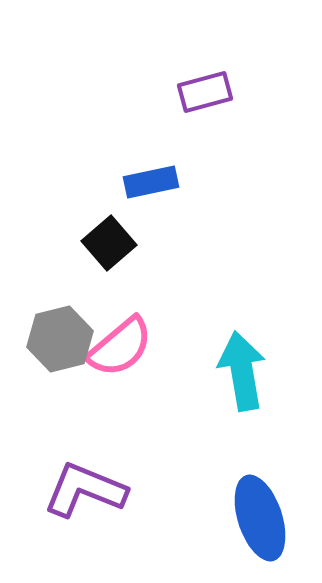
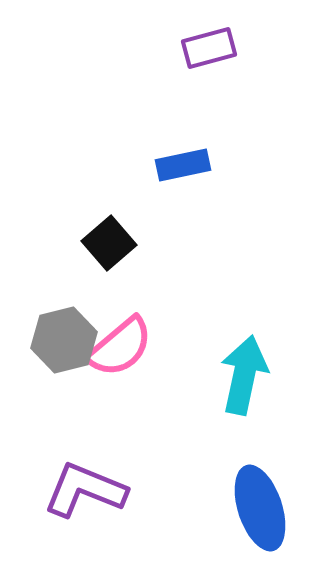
purple rectangle: moved 4 px right, 44 px up
blue rectangle: moved 32 px right, 17 px up
gray hexagon: moved 4 px right, 1 px down
cyan arrow: moved 2 px right, 4 px down; rotated 22 degrees clockwise
blue ellipse: moved 10 px up
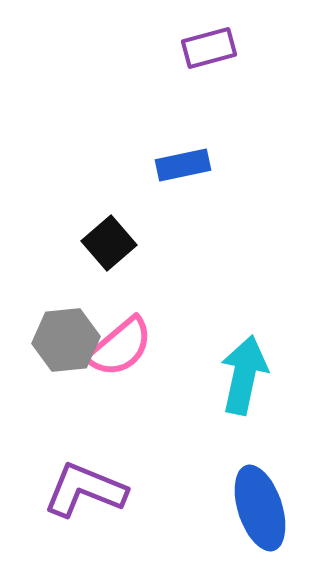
gray hexagon: moved 2 px right; rotated 8 degrees clockwise
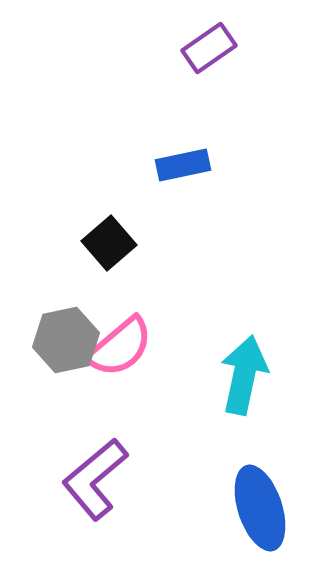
purple rectangle: rotated 20 degrees counterclockwise
gray hexagon: rotated 6 degrees counterclockwise
purple L-shape: moved 10 px right, 11 px up; rotated 62 degrees counterclockwise
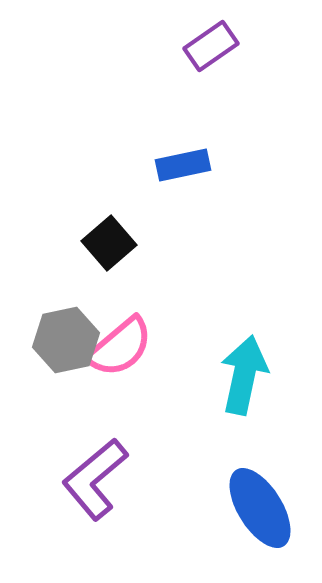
purple rectangle: moved 2 px right, 2 px up
blue ellipse: rotated 14 degrees counterclockwise
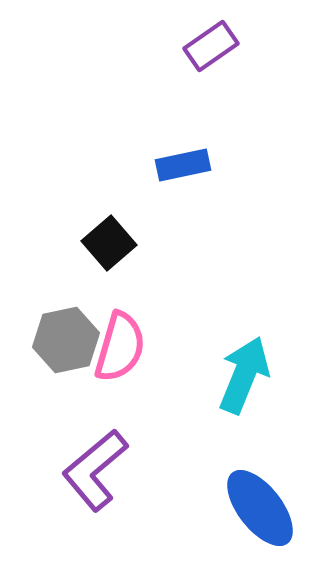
pink semicircle: rotated 34 degrees counterclockwise
cyan arrow: rotated 10 degrees clockwise
purple L-shape: moved 9 px up
blue ellipse: rotated 6 degrees counterclockwise
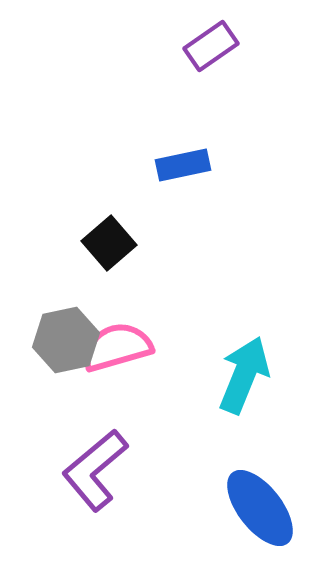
pink semicircle: moved 3 px left; rotated 122 degrees counterclockwise
